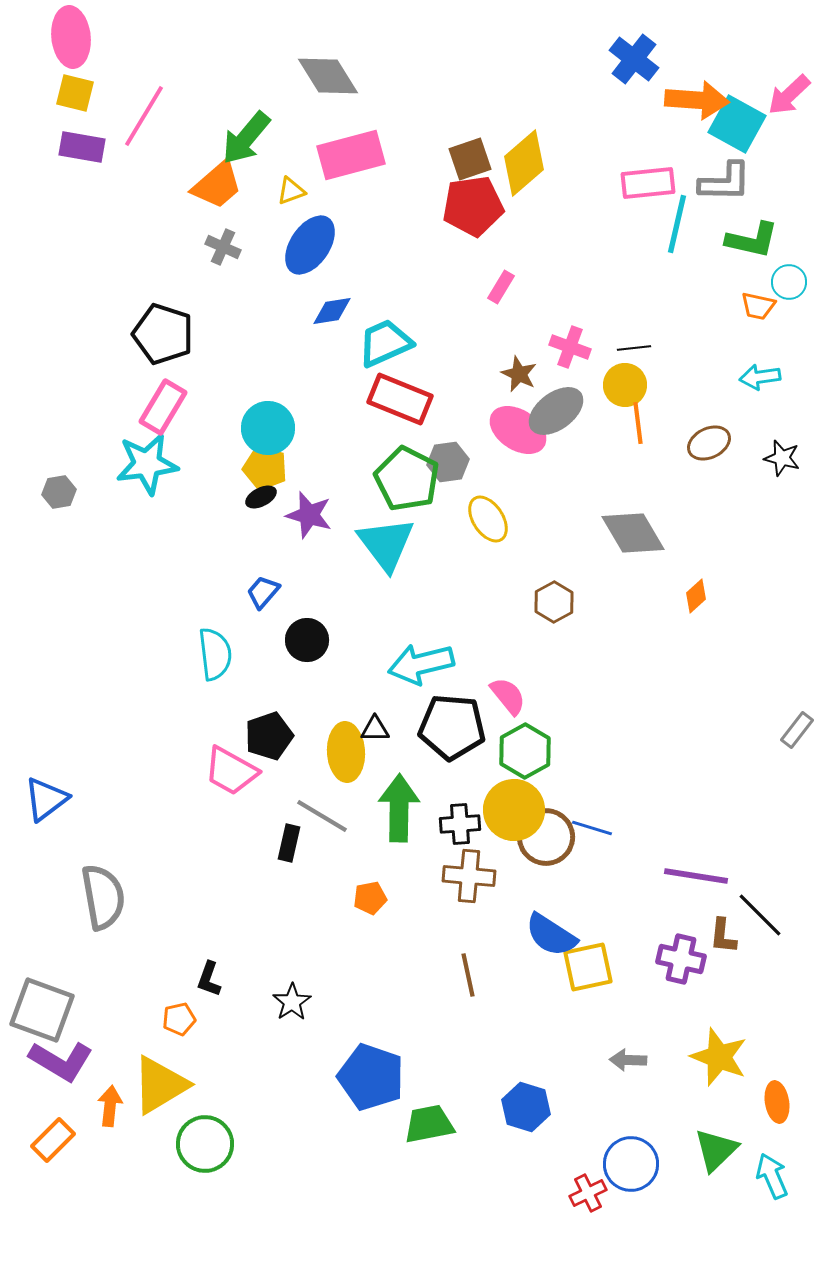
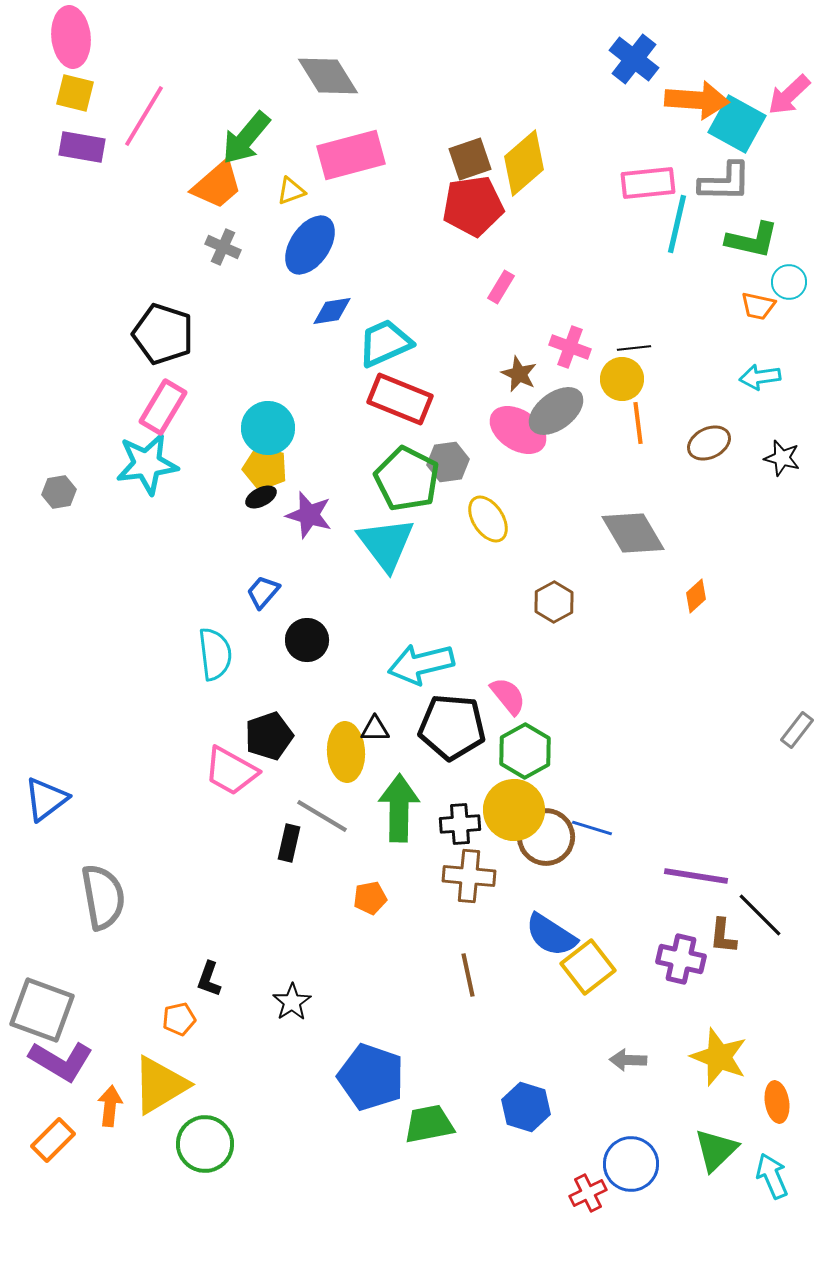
yellow circle at (625, 385): moved 3 px left, 6 px up
yellow square at (588, 967): rotated 26 degrees counterclockwise
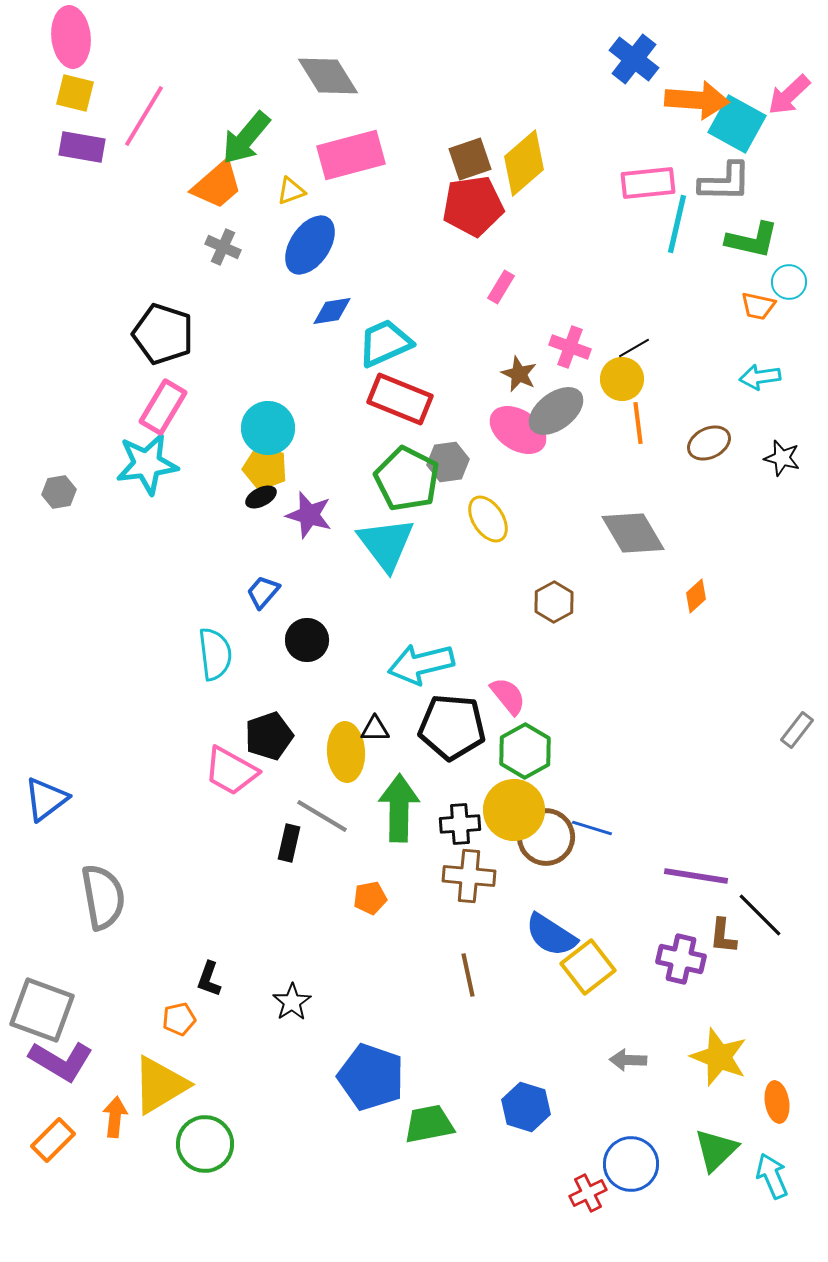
black line at (634, 348): rotated 24 degrees counterclockwise
orange arrow at (110, 1106): moved 5 px right, 11 px down
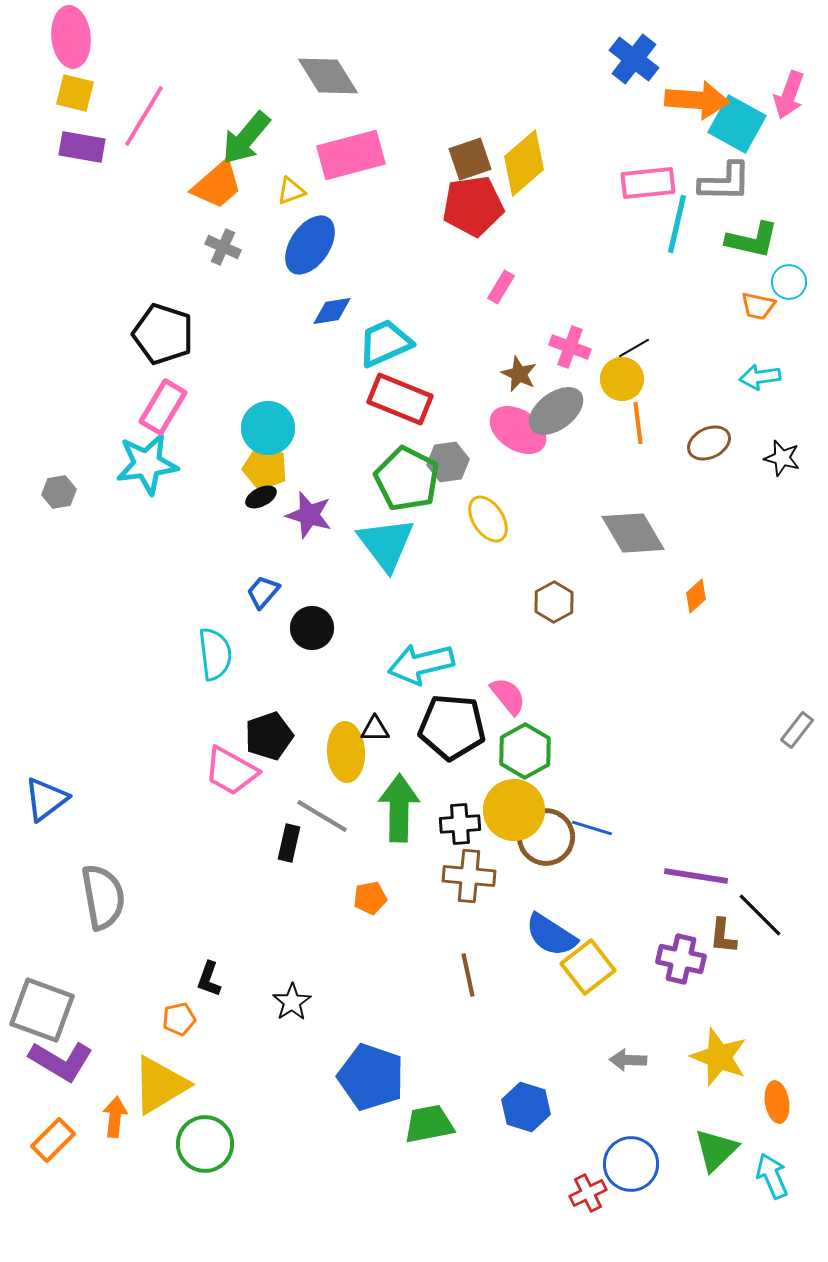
pink arrow at (789, 95): rotated 27 degrees counterclockwise
black circle at (307, 640): moved 5 px right, 12 px up
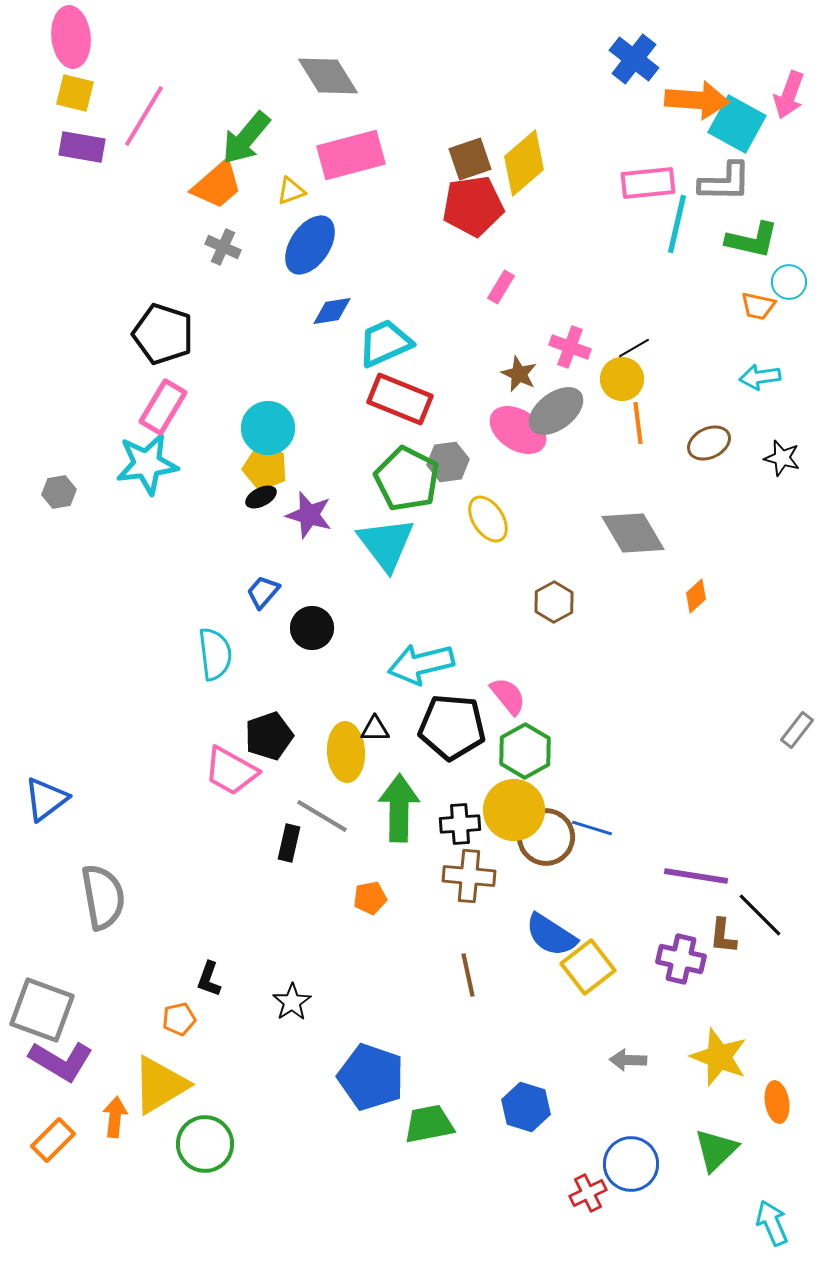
cyan arrow at (772, 1176): moved 47 px down
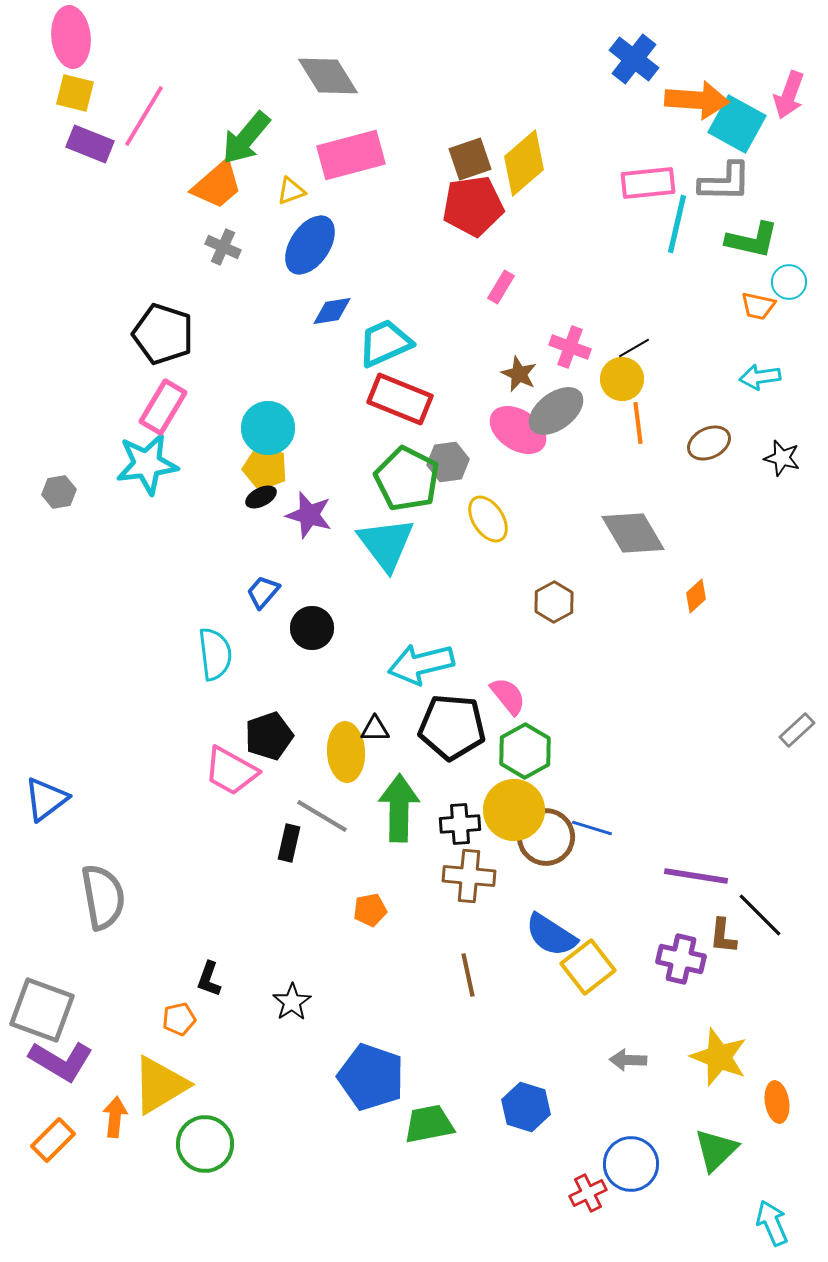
purple rectangle at (82, 147): moved 8 px right, 3 px up; rotated 12 degrees clockwise
gray rectangle at (797, 730): rotated 9 degrees clockwise
orange pentagon at (370, 898): moved 12 px down
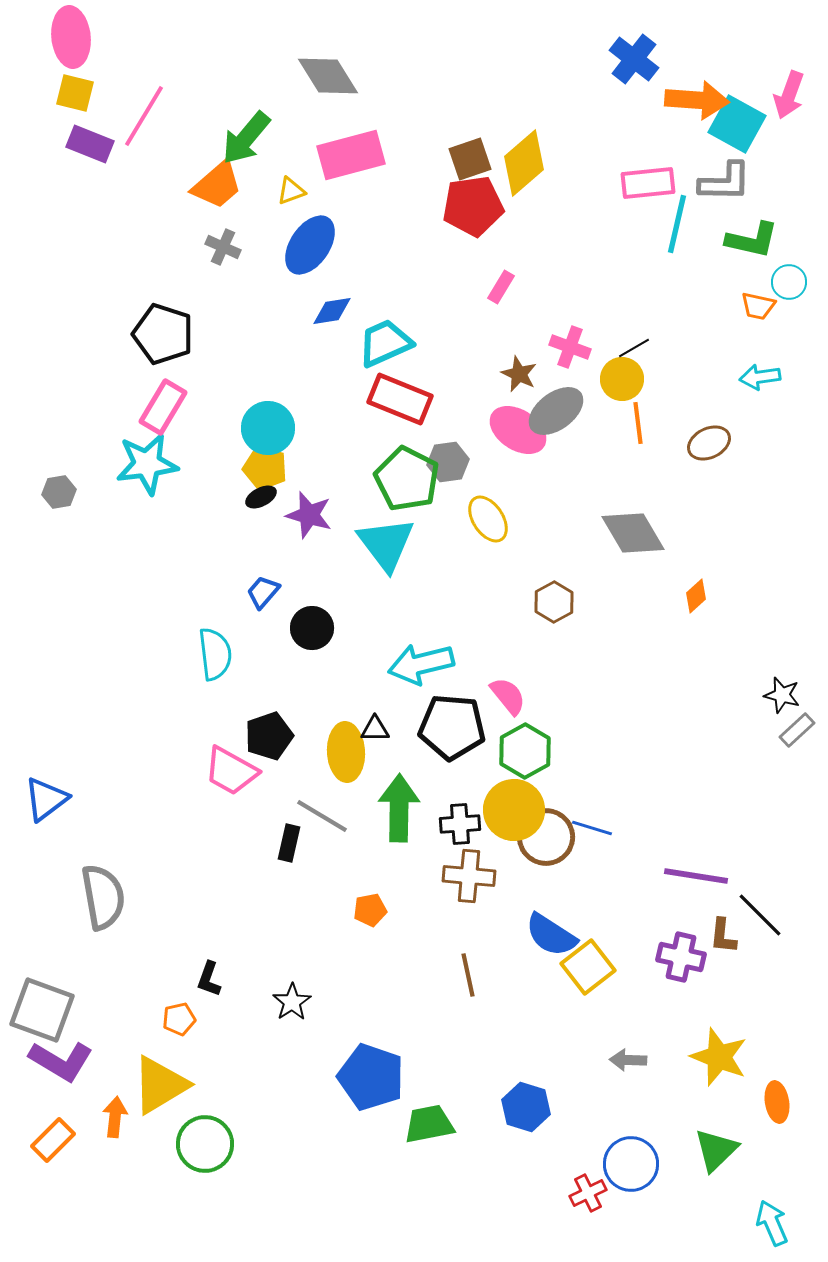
black star at (782, 458): moved 237 px down
purple cross at (681, 959): moved 2 px up
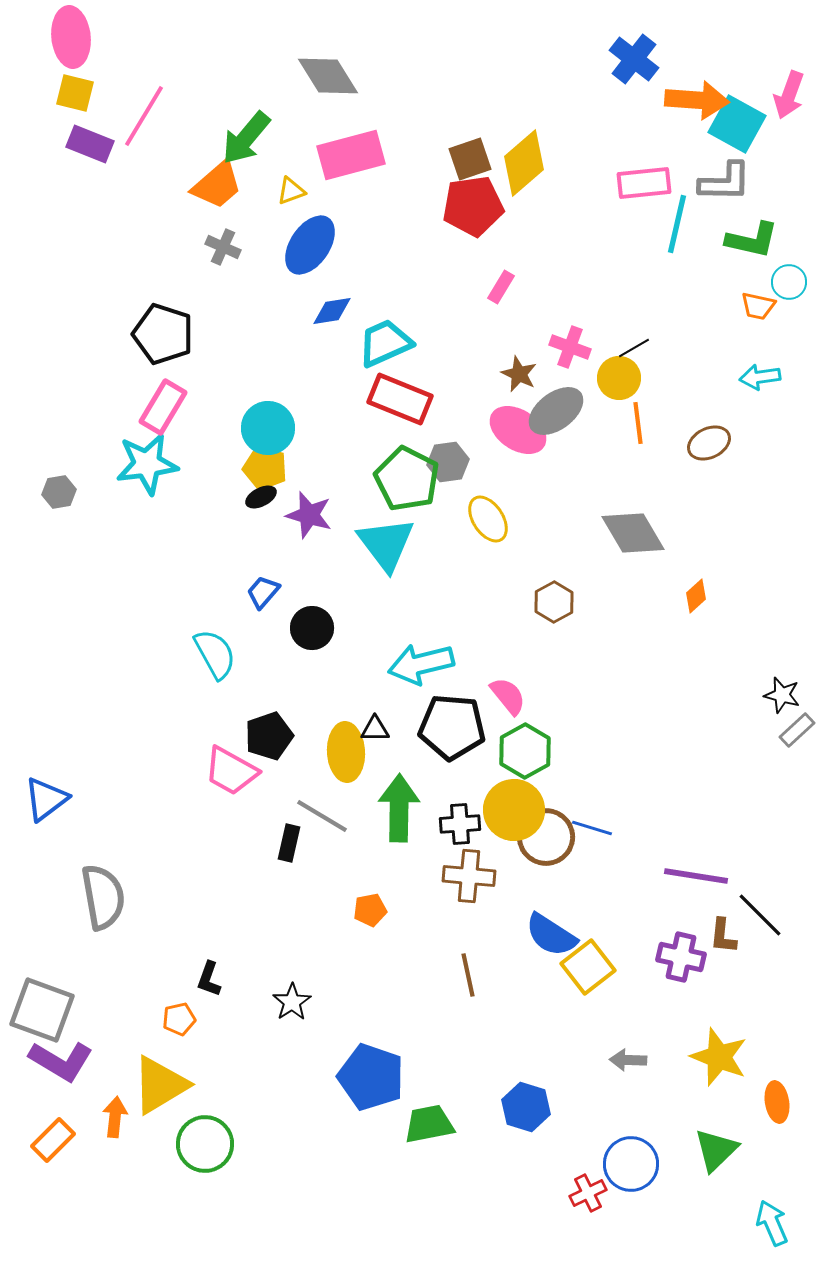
pink rectangle at (648, 183): moved 4 px left
yellow circle at (622, 379): moved 3 px left, 1 px up
cyan semicircle at (215, 654): rotated 22 degrees counterclockwise
